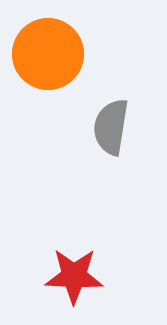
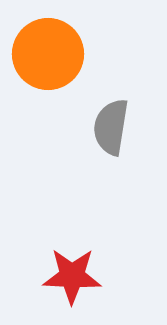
red star: moved 2 px left
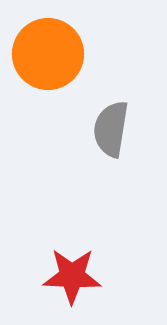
gray semicircle: moved 2 px down
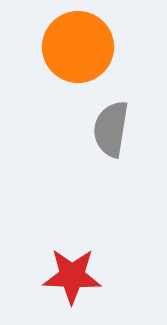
orange circle: moved 30 px right, 7 px up
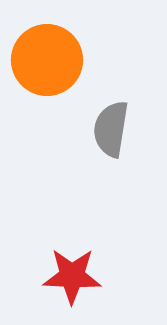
orange circle: moved 31 px left, 13 px down
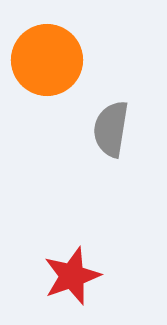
red star: rotated 22 degrees counterclockwise
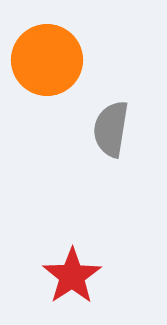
red star: rotated 14 degrees counterclockwise
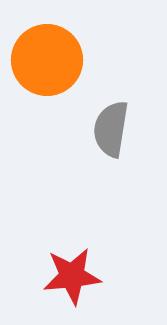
red star: rotated 28 degrees clockwise
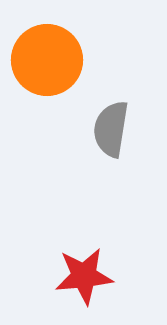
red star: moved 12 px right
